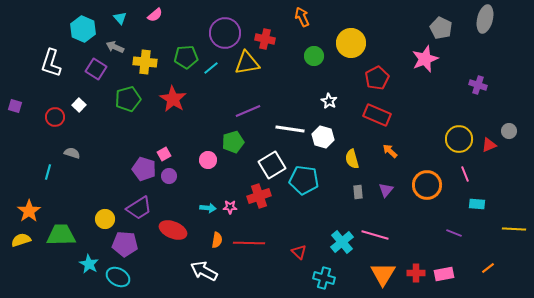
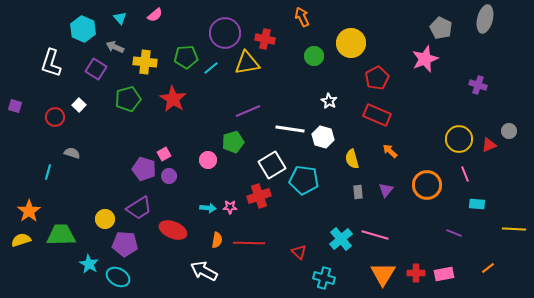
cyan cross at (342, 242): moved 1 px left, 3 px up
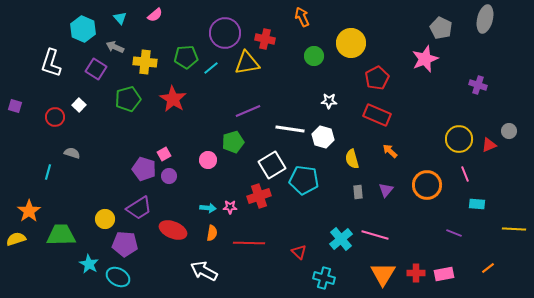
white star at (329, 101): rotated 28 degrees counterclockwise
yellow semicircle at (21, 240): moved 5 px left, 1 px up
orange semicircle at (217, 240): moved 5 px left, 7 px up
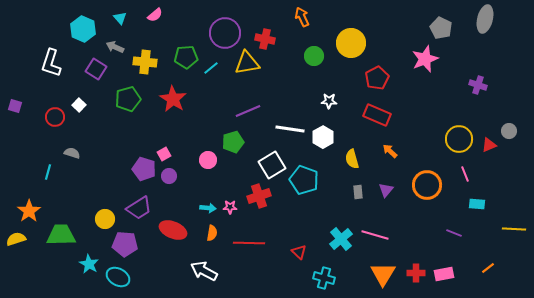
white hexagon at (323, 137): rotated 15 degrees clockwise
cyan pentagon at (304, 180): rotated 12 degrees clockwise
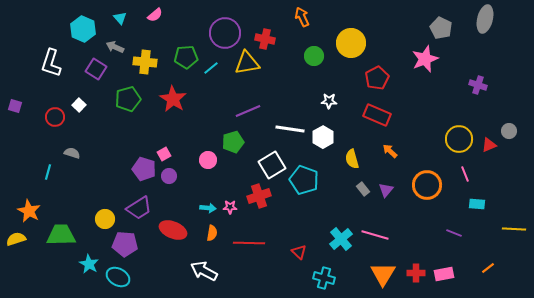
gray rectangle at (358, 192): moved 5 px right, 3 px up; rotated 32 degrees counterclockwise
orange star at (29, 211): rotated 10 degrees counterclockwise
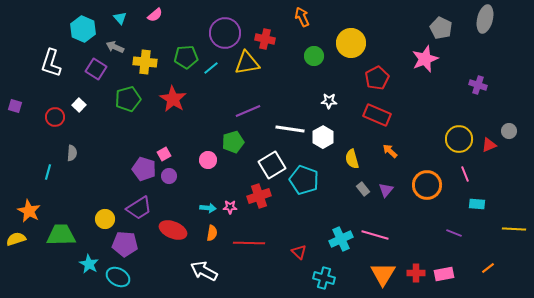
gray semicircle at (72, 153): rotated 77 degrees clockwise
cyan cross at (341, 239): rotated 15 degrees clockwise
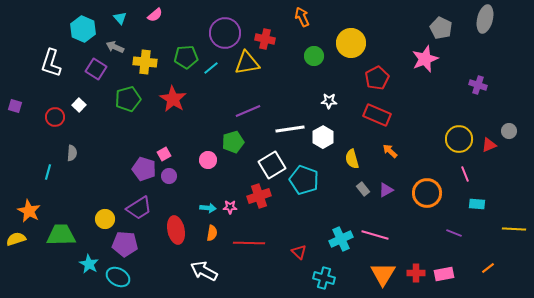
white line at (290, 129): rotated 16 degrees counterclockwise
orange circle at (427, 185): moved 8 px down
purple triangle at (386, 190): rotated 21 degrees clockwise
red ellipse at (173, 230): moved 3 px right; rotated 56 degrees clockwise
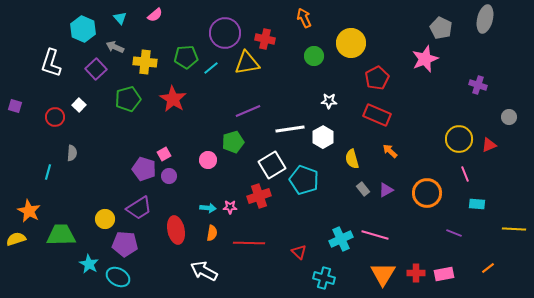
orange arrow at (302, 17): moved 2 px right, 1 px down
purple square at (96, 69): rotated 15 degrees clockwise
gray circle at (509, 131): moved 14 px up
